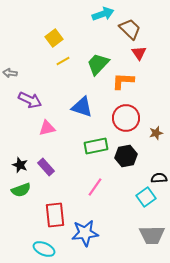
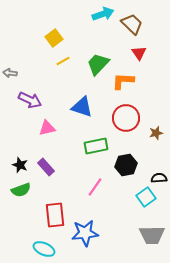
brown trapezoid: moved 2 px right, 5 px up
black hexagon: moved 9 px down
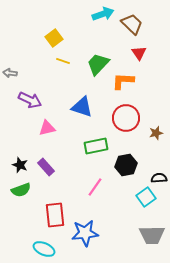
yellow line: rotated 48 degrees clockwise
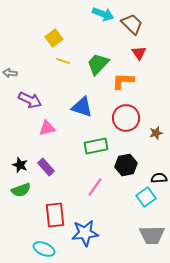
cyan arrow: rotated 40 degrees clockwise
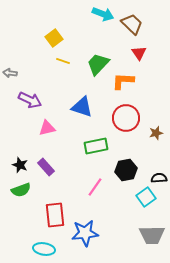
black hexagon: moved 5 px down
cyan ellipse: rotated 15 degrees counterclockwise
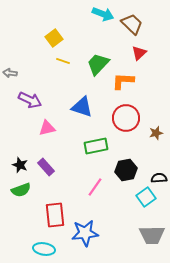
red triangle: rotated 21 degrees clockwise
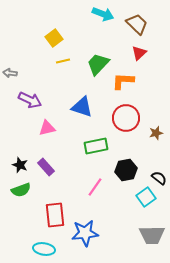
brown trapezoid: moved 5 px right
yellow line: rotated 32 degrees counterclockwise
black semicircle: rotated 42 degrees clockwise
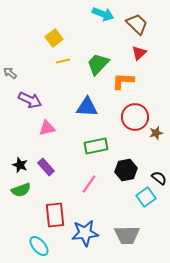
gray arrow: rotated 32 degrees clockwise
blue triangle: moved 5 px right; rotated 15 degrees counterclockwise
red circle: moved 9 px right, 1 px up
pink line: moved 6 px left, 3 px up
gray trapezoid: moved 25 px left
cyan ellipse: moved 5 px left, 3 px up; rotated 40 degrees clockwise
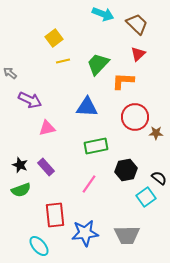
red triangle: moved 1 px left, 1 px down
brown star: rotated 16 degrees clockwise
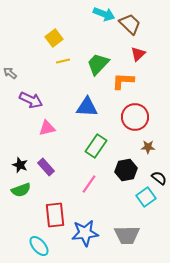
cyan arrow: moved 1 px right
brown trapezoid: moved 7 px left
purple arrow: moved 1 px right
brown star: moved 8 px left, 14 px down
green rectangle: rotated 45 degrees counterclockwise
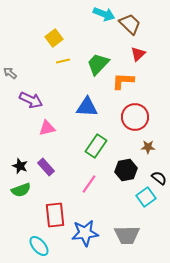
black star: moved 1 px down
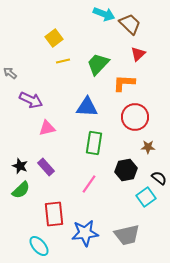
orange L-shape: moved 1 px right, 2 px down
green rectangle: moved 2 px left, 3 px up; rotated 25 degrees counterclockwise
green semicircle: rotated 24 degrees counterclockwise
red rectangle: moved 1 px left, 1 px up
gray trapezoid: rotated 12 degrees counterclockwise
